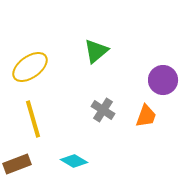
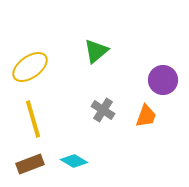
brown rectangle: moved 13 px right
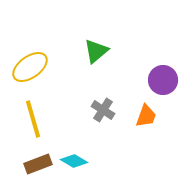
brown rectangle: moved 8 px right
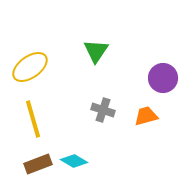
green triangle: rotated 16 degrees counterclockwise
purple circle: moved 2 px up
gray cross: rotated 15 degrees counterclockwise
orange trapezoid: rotated 125 degrees counterclockwise
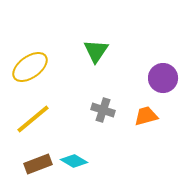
yellow line: rotated 66 degrees clockwise
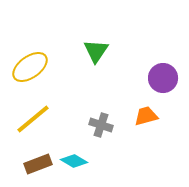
gray cross: moved 2 px left, 15 px down
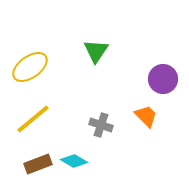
purple circle: moved 1 px down
orange trapezoid: rotated 60 degrees clockwise
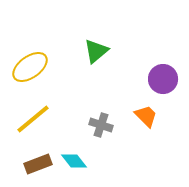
green triangle: rotated 16 degrees clockwise
cyan diamond: rotated 20 degrees clockwise
